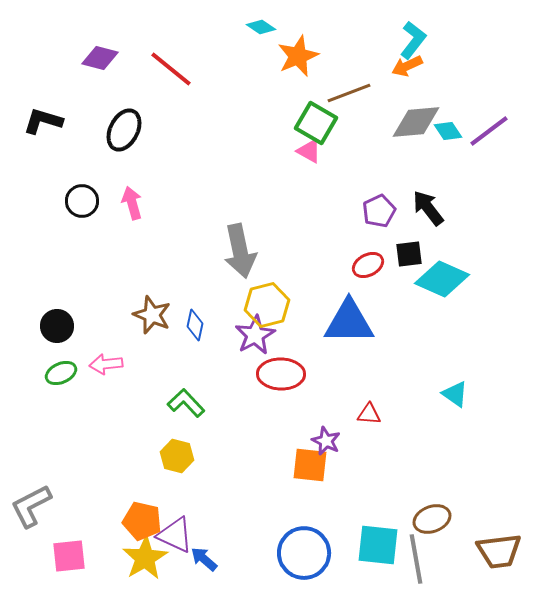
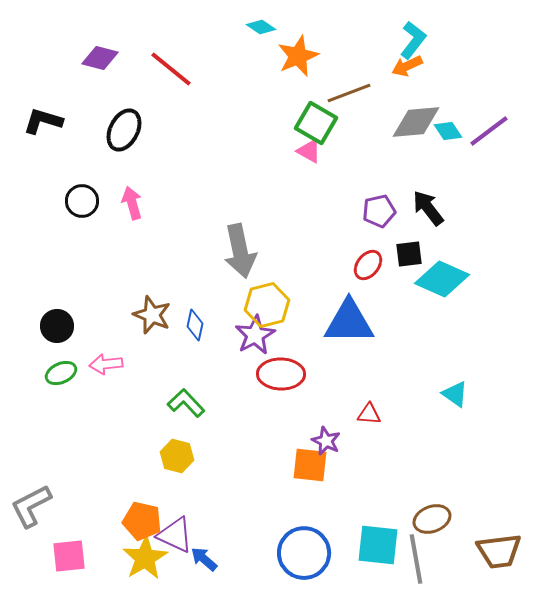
purple pentagon at (379, 211): rotated 12 degrees clockwise
red ellipse at (368, 265): rotated 24 degrees counterclockwise
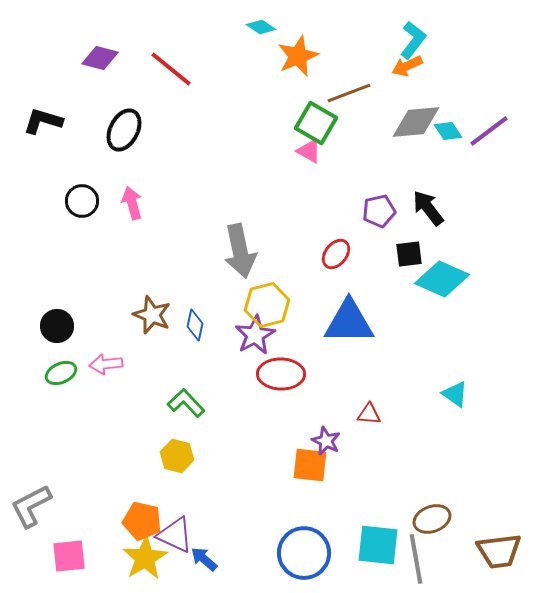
red ellipse at (368, 265): moved 32 px left, 11 px up
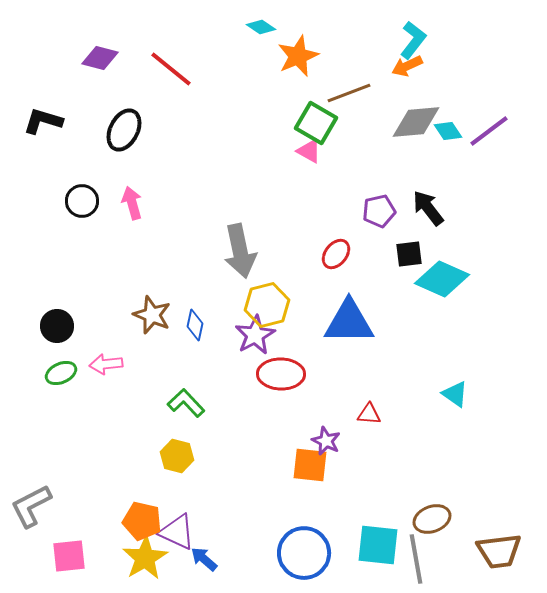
purple triangle at (175, 535): moved 2 px right, 3 px up
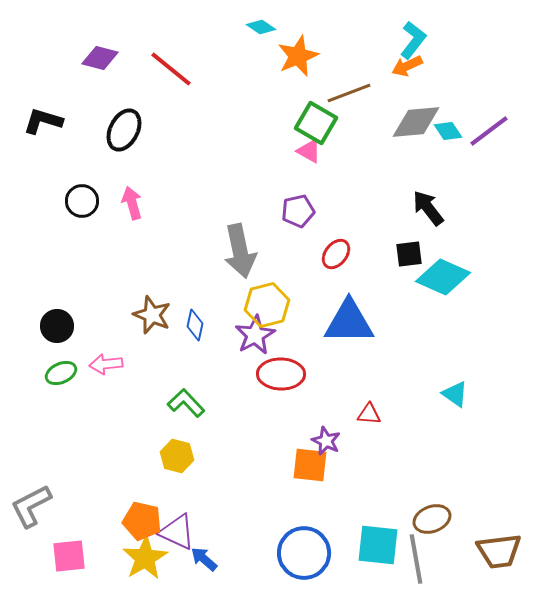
purple pentagon at (379, 211): moved 81 px left
cyan diamond at (442, 279): moved 1 px right, 2 px up
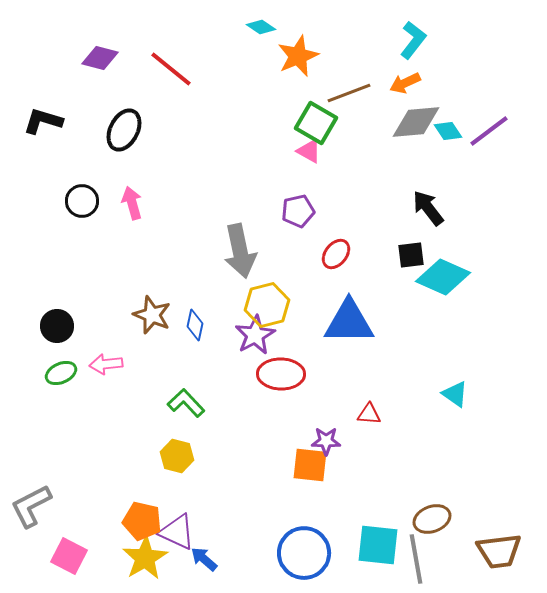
orange arrow at (407, 66): moved 2 px left, 17 px down
black square at (409, 254): moved 2 px right, 1 px down
purple star at (326, 441): rotated 24 degrees counterclockwise
pink square at (69, 556): rotated 33 degrees clockwise
